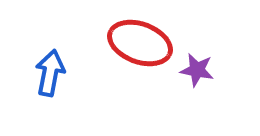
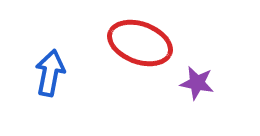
purple star: moved 13 px down
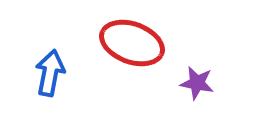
red ellipse: moved 8 px left
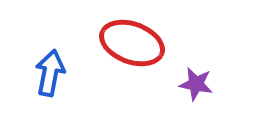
purple star: moved 1 px left, 1 px down
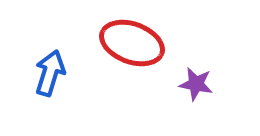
blue arrow: rotated 6 degrees clockwise
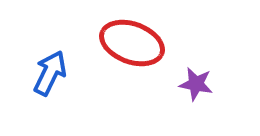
blue arrow: rotated 9 degrees clockwise
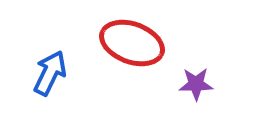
purple star: rotated 12 degrees counterclockwise
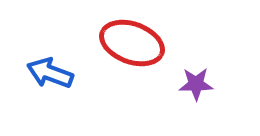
blue arrow: rotated 96 degrees counterclockwise
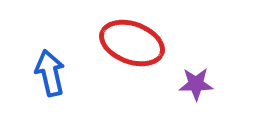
blue arrow: rotated 57 degrees clockwise
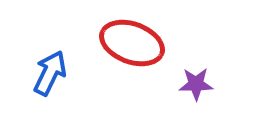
blue arrow: rotated 39 degrees clockwise
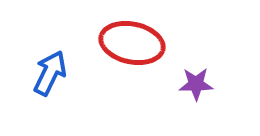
red ellipse: rotated 8 degrees counterclockwise
